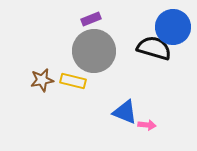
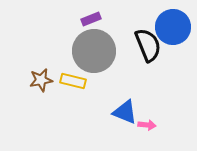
black semicircle: moved 6 px left, 3 px up; rotated 52 degrees clockwise
brown star: moved 1 px left
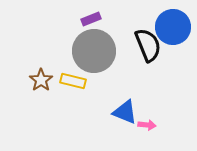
brown star: rotated 25 degrees counterclockwise
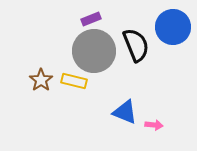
black semicircle: moved 12 px left
yellow rectangle: moved 1 px right
pink arrow: moved 7 px right
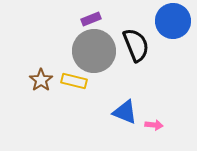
blue circle: moved 6 px up
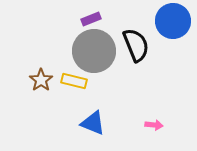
blue triangle: moved 32 px left, 11 px down
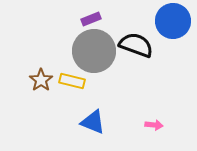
black semicircle: rotated 48 degrees counterclockwise
yellow rectangle: moved 2 px left
blue triangle: moved 1 px up
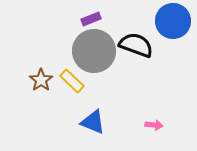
yellow rectangle: rotated 30 degrees clockwise
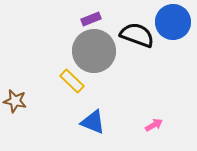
blue circle: moved 1 px down
black semicircle: moved 1 px right, 10 px up
brown star: moved 26 px left, 21 px down; rotated 25 degrees counterclockwise
pink arrow: rotated 36 degrees counterclockwise
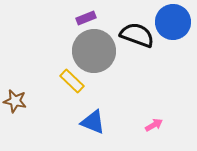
purple rectangle: moved 5 px left, 1 px up
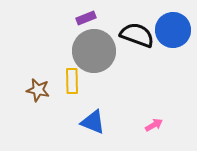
blue circle: moved 8 px down
yellow rectangle: rotated 45 degrees clockwise
brown star: moved 23 px right, 11 px up
